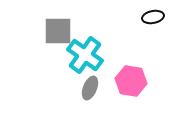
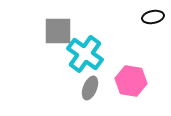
cyan cross: moved 1 px up
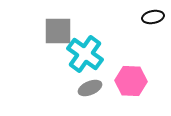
pink hexagon: rotated 8 degrees counterclockwise
gray ellipse: rotated 45 degrees clockwise
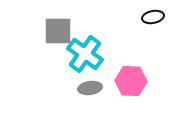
gray ellipse: rotated 15 degrees clockwise
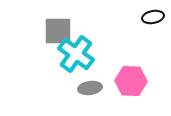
cyan cross: moved 9 px left
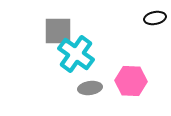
black ellipse: moved 2 px right, 1 px down
